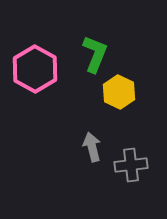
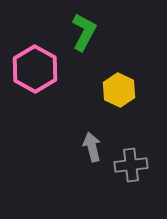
green L-shape: moved 11 px left, 22 px up; rotated 6 degrees clockwise
yellow hexagon: moved 2 px up
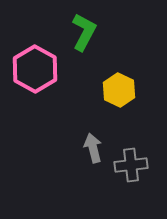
gray arrow: moved 1 px right, 1 px down
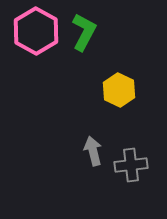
pink hexagon: moved 1 px right, 38 px up
gray arrow: moved 3 px down
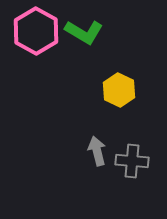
green L-shape: rotated 93 degrees clockwise
gray arrow: moved 4 px right
gray cross: moved 1 px right, 4 px up; rotated 12 degrees clockwise
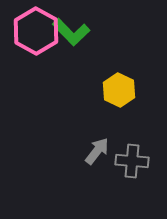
green L-shape: moved 13 px left; rotated 15 degrees clockwise
gray arrow: rotated 52 degrees clockwise
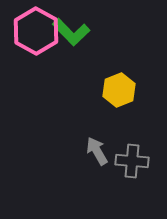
yellow hexagon: rotated 12 degrees clockwise
gray arrow: rotated 68 degrees counterclockwise
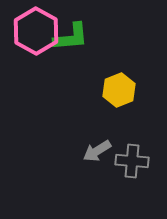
green L-shape: moved 5 px down; rotated 51 degrees counterclockwise
gray arrow: rotated 92 degrees counterclockwise
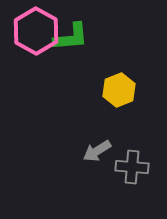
gray cross: moved 6 px down
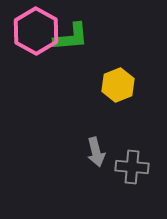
yellow hexagon: moved 1 px left, 5 px up
gray arrow: moved 1 px left, 1 px down; rotated 72 degrees counterclockwise
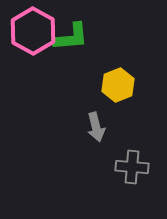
pink hexagon: moved 3 px left
gray arrow: moved 25 px up
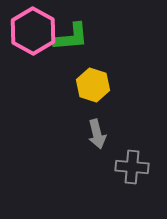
yellow hexagon: moved 25 px left; rotated 20 degrees counterclockwise
gray arrow: moved 1 px right, 7 px down
